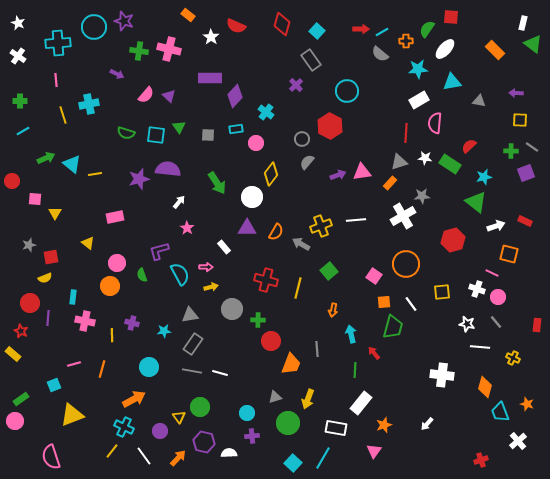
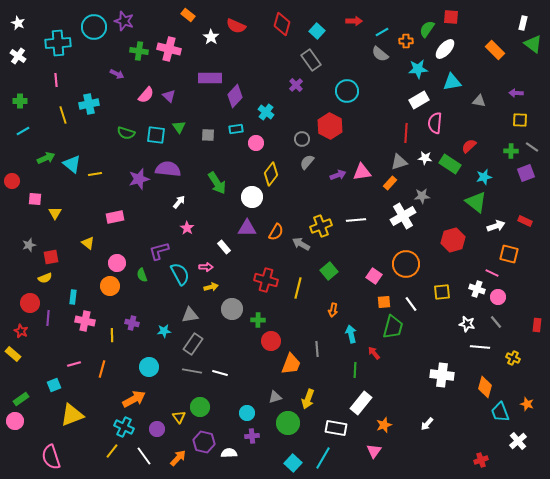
red arrow at (361, 29): moved 7 px left, 8 px up
purple circle at (160, 431): moved 3 px left, 2 px up
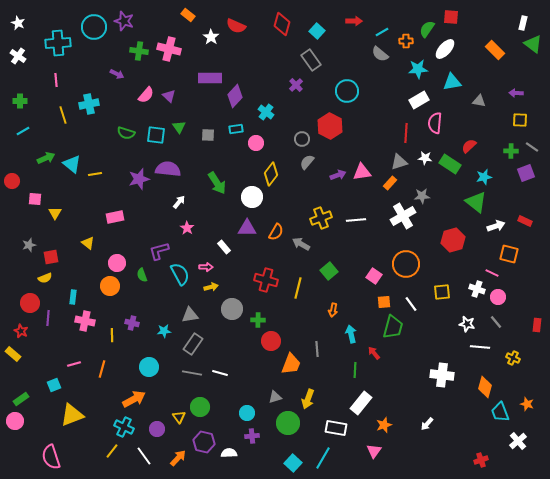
yellow cross at (321, 226): moved 8 px up
gray line at (192, 371): moved 2 px down
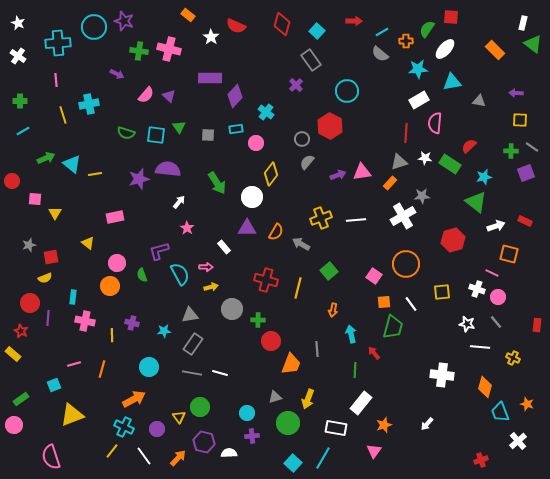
pink circle at (15, 421): moved 1 px left, 4 px down
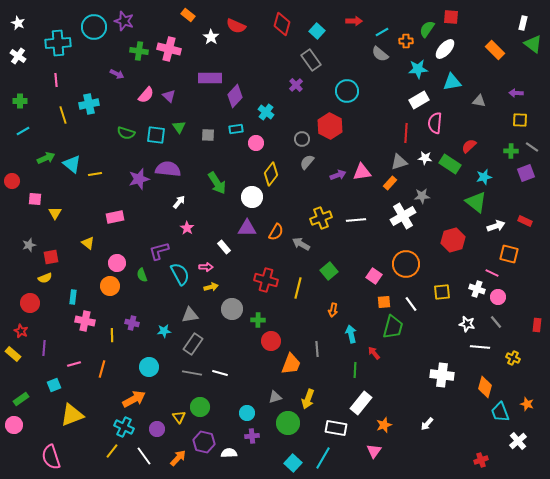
purple line at (48, 318): moved 4 px left, 30 px down
